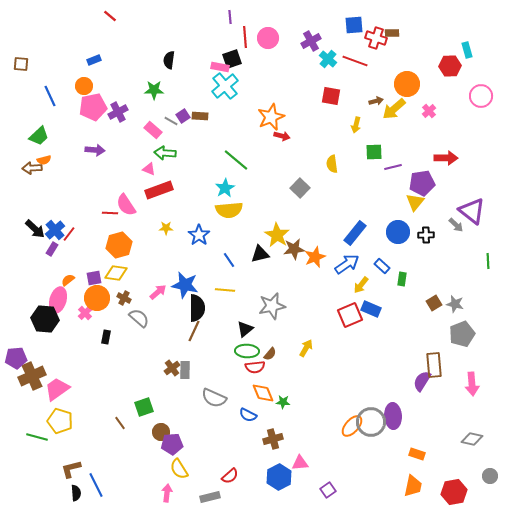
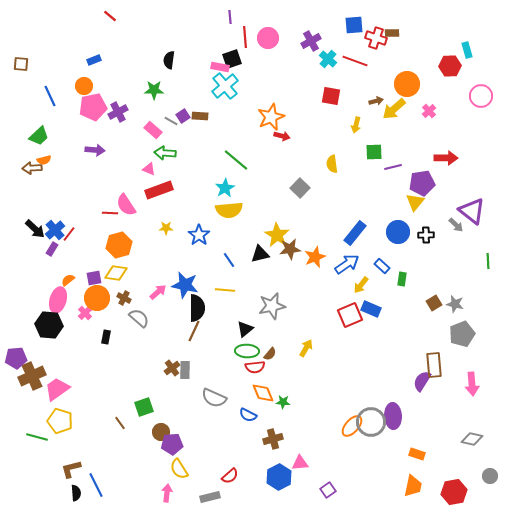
brown star at (294, 249): moved 4 px left
black hexagon at (45, 319): moved 4 px right, 6 px down
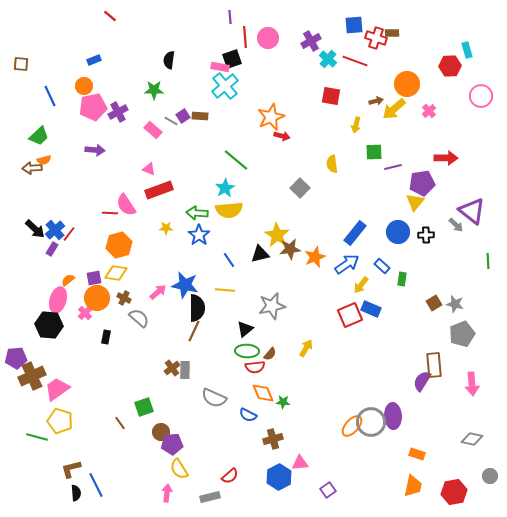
green arrow at (165, 153): moved 32 px right, 60 px down
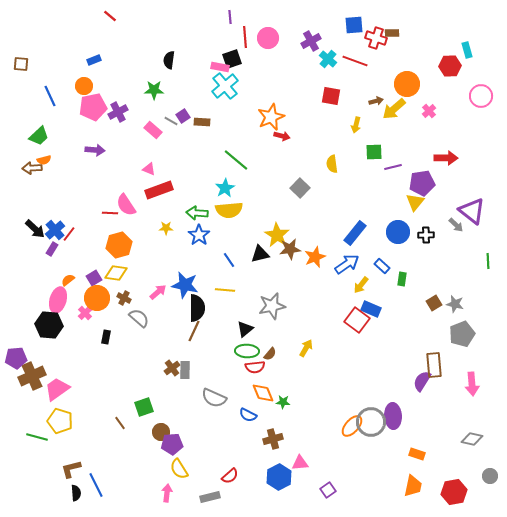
brown rectangle at (200, 116): moved 2 px right, 6 px down
purple square at (94, 278): rotated 21 degrees counterclockwise
red square at (350, 315): moved 7 px right, 5 px down; rotated 30 degrees counterclockwise
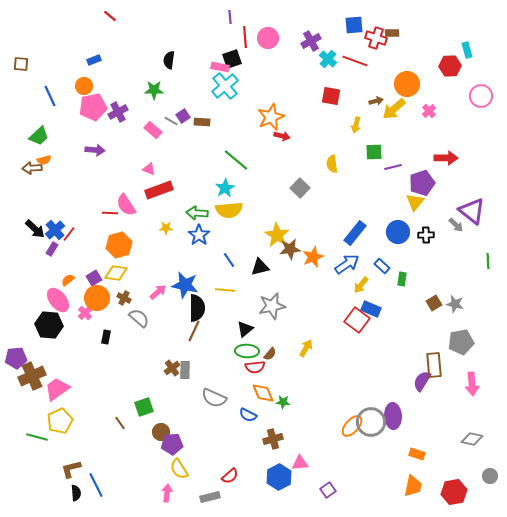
purple pentagon at (422, 183): rotated 10 degrees counterclockwise
black triangle at (260, 254): moved 13 px down
orange star at (315, 257): moved 2 px left
pink ellipse at (58, 300): rotated 55 degrees counterclockwise
gray pentagon at (462, 334): moved 1 px left, 8 px down; rotated 10 degrees clockwise
yellow pentagon at (60, 421): rotated 30 degrees clockwise
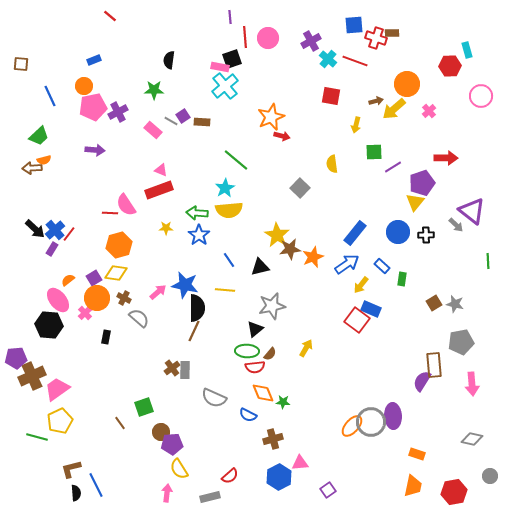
purple line at (393, 167): rotated 18 degrees counterclockwise
pink triangle at (149, 169): moved 12 px right, 1 px down
black triangle at (245, 329): moved 10 px right
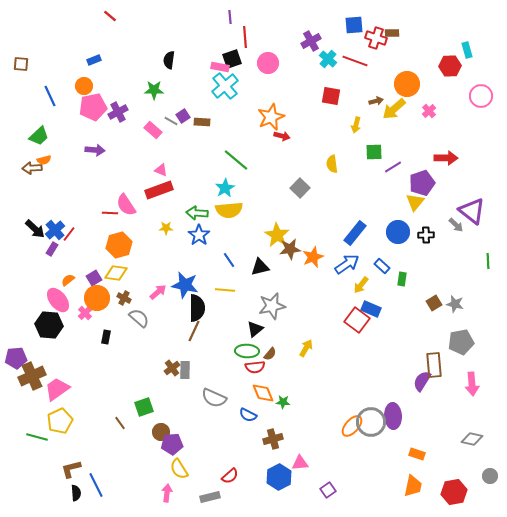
pink circle at (268, 38): moved 25 px down
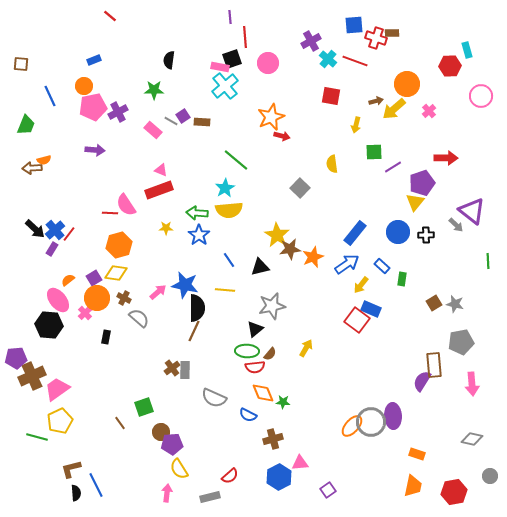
green trapezoid at (39, 136): moved 13 px left, 11 px up; rotated 25 degrees counterclockwise
